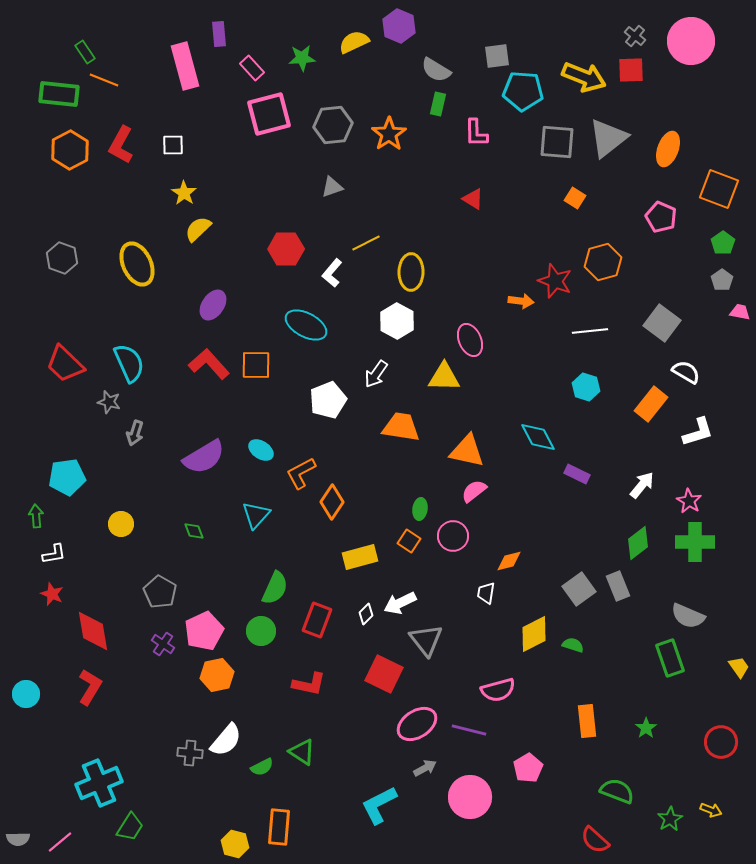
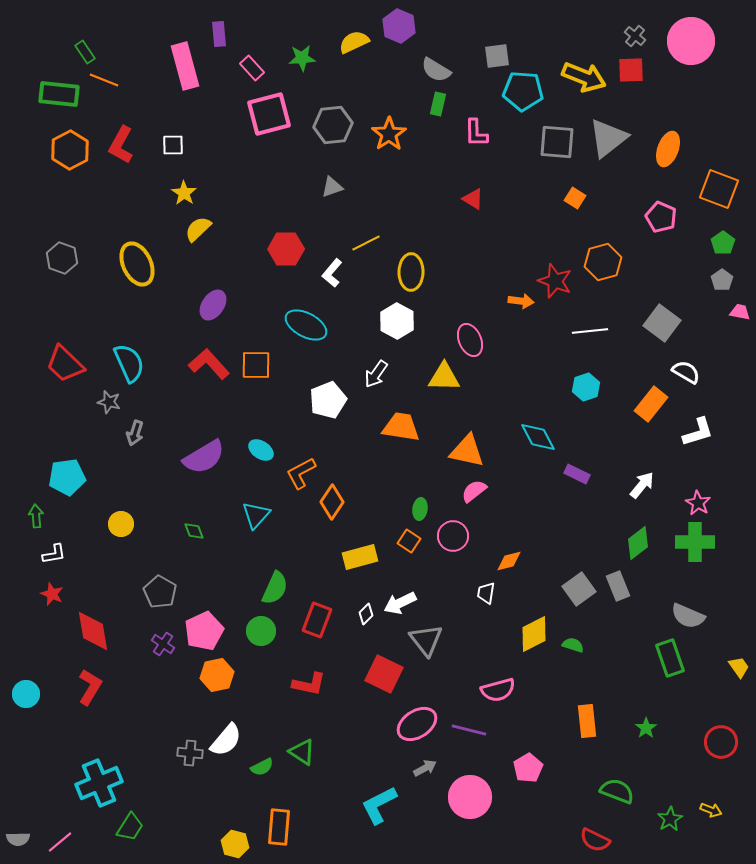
cyan hexagon at (586, 387): rotated 24 degrees clockwise
pink star at (689, 501): moved 9 px right, 2 px down
red semicircle at (595, 840): rotated 16 degrees counterclockwise
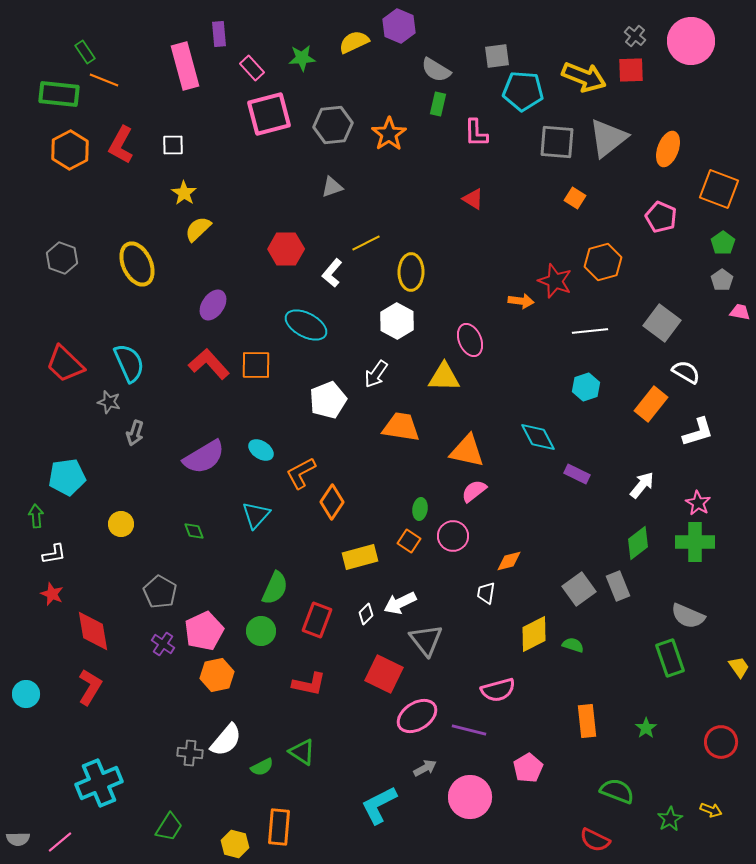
pink ellipse at (417, 724): moved 8 px up
green trapezoid at (130, 827): moved 39 px right
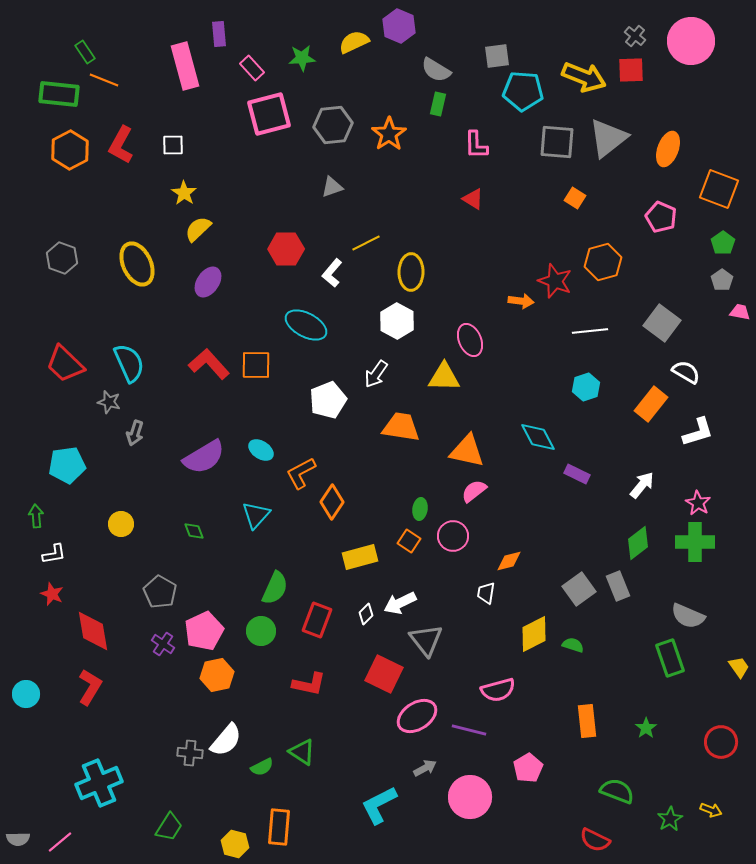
pink L-shape at (476, 133): moved 12 px down
purple ellipse at (213, 305): moved 5 px left, 23 px up
cyan pentagon at (67, 477): moved 12 px up
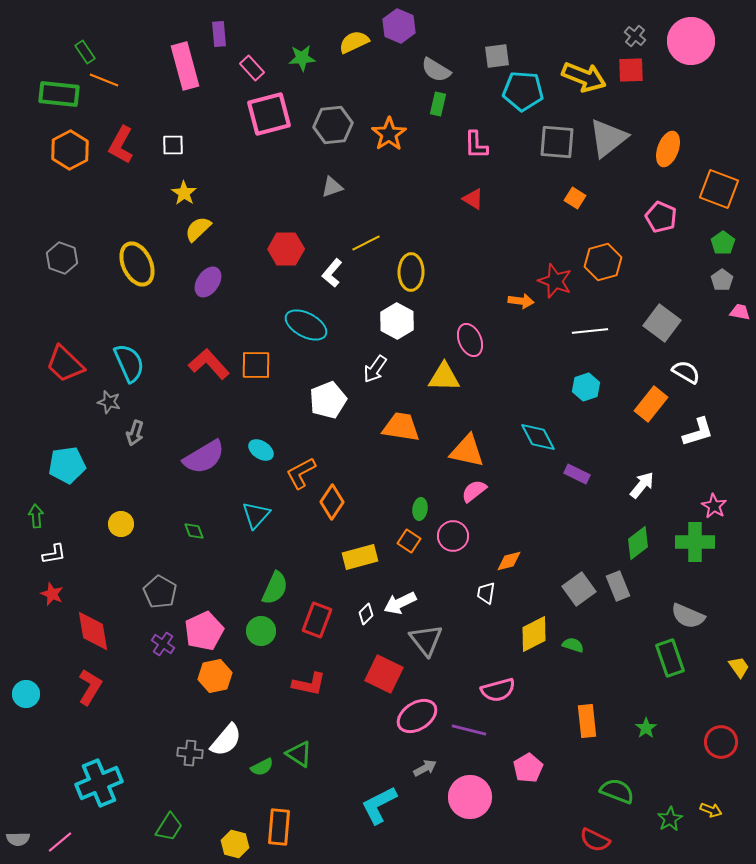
white arrow at (376, 374): moved 1 px left, 5 px up
pink star at (698, 503): moved 16 px right, 3 px down
orange hexagon at (217, 675): moved 2 px left, 1 px down
green triangle at (302, 752): moved 3 px left, 2 px down
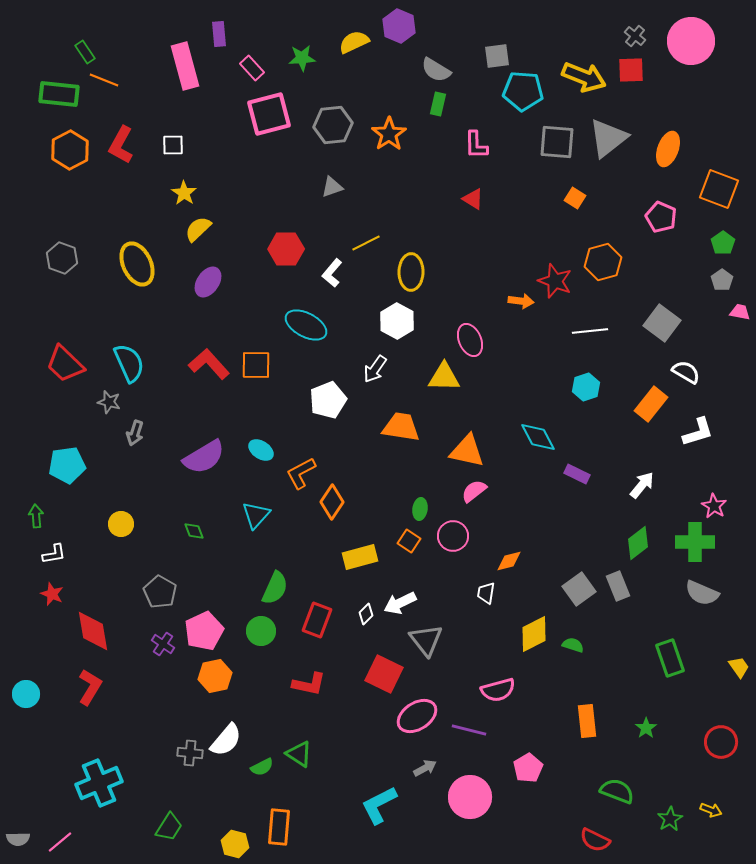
gray semicircle at (688, 616): moved 14 px right, 23 px up
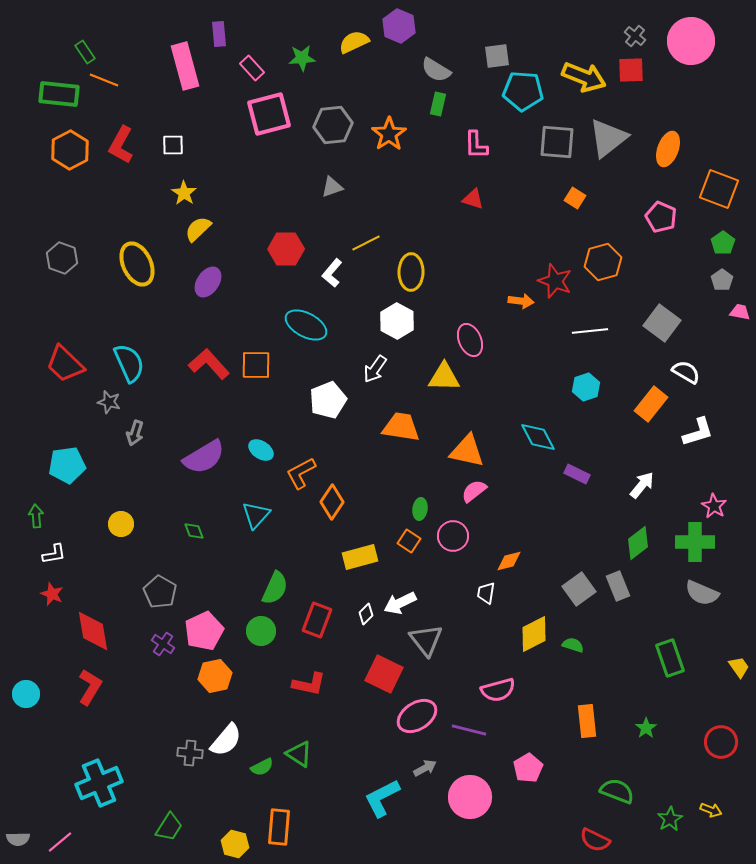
red triangle at (473, 199): rotated 15 degrees counterclockwise
cyan L-shape at (379, 805): moved 3 px right, 7 px up
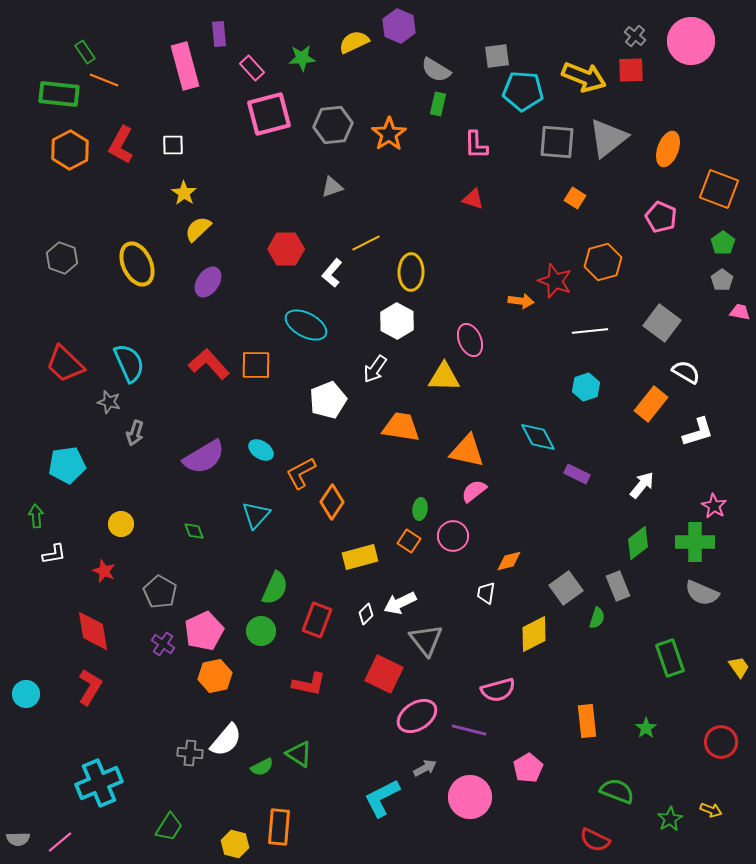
gray square at (579, 589): moved 13 px left, 1 px up
red star at (52, 594): moved 52 px right, 23 px up
green semicircle at (573, 645): moved 24 px right, 27 px up; rotated 90 degrees clockwise
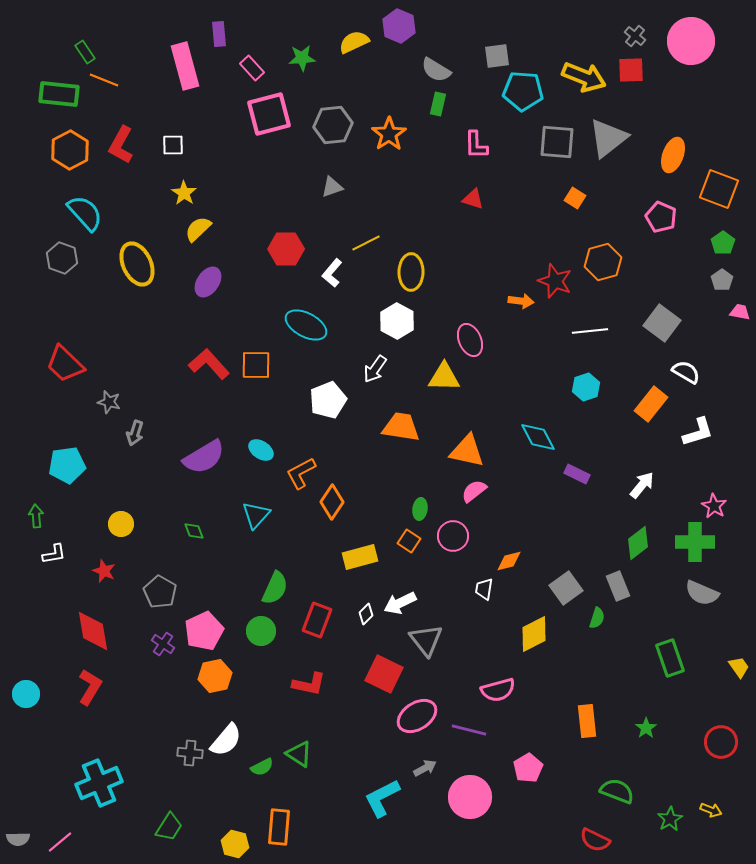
orange ellipse at (668, 149): moved 5 px right, 6 px down
cyan semicircle at (129, 363): moved 44 px left, 150 px up; rotated 18 degrees counterclockwise
white trapezoid at (486, 593): moved 2 px left, 4 px up
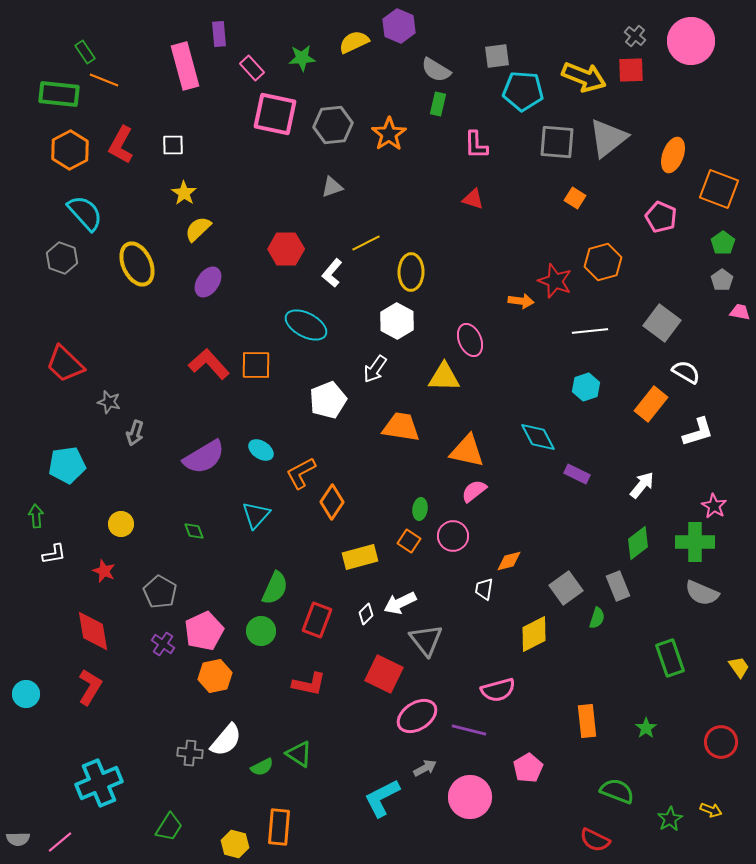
pink square at (269, 114): moved 6 px right; rotated 27 degrees clockwise
